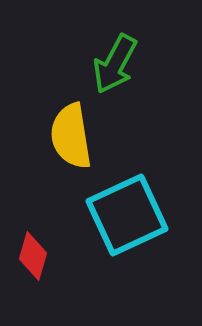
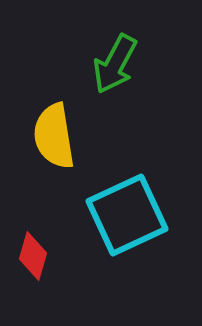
yellow semicircle: moved 17 px left
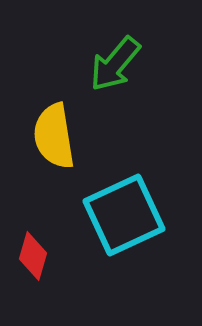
green arrow: rotated 12 degrees clockwise
cyan square: moved 3 px left
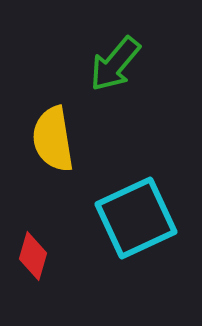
yellow semicircle: moved 1 px left, 3 px down
cyan square: moved 12 px right, 3 px down
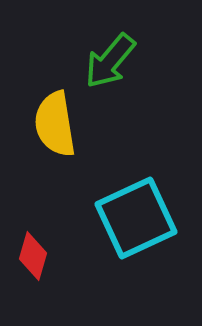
green arrow: moved 5 px left, 3 px up
yellow semicircle: moved 2 px right, 15 px up
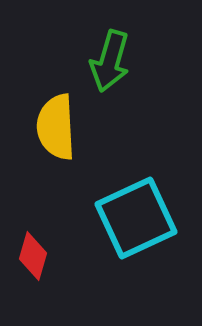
green arrow: rotated 24 degrees counterclockwise
yellow semicircle: moved 1 px right, 3 px down; rotated 6 degrees clockwise
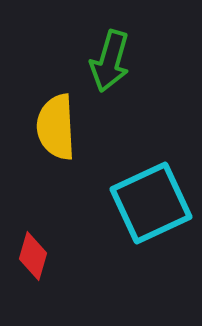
cyan square: moved 15 px right, 15 px up
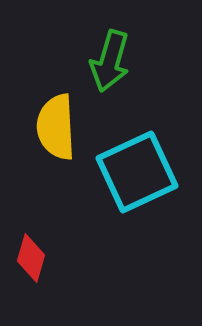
cyan square: moved 14 px left, 31 px up
red diamond: moved 2 px left, 2 px down
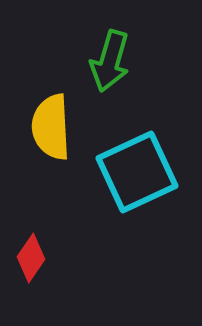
yellow semicircle: moved 5 px left
red diamond: rotated 18 degrees clockwise
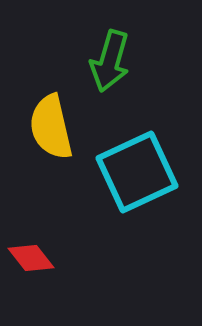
yellow semicircle: rotated 10 degrees counterclockwise
red diamond: rotated 72 degrees counterclockwise
